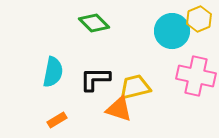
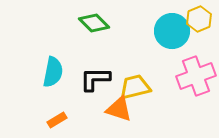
pink cross: rotated 33 degrees counterclockwise
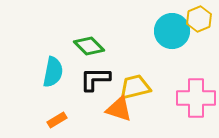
green diamond: moved 5 px left, 23 px down
pink cross: moved 22 px down; rotated 21 degrees clockwise
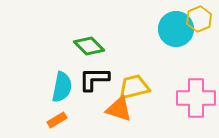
cyan circle: moved 4 px right, 2 px up
cyan semicircle: moved 9 px right, 15 px down
black L-shape: moved 1 px left
yellow trapezoid: moved 1 px left
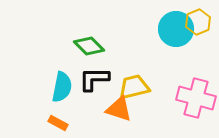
yellow hexagon: moved 1 px left, 3 px down
pink cross: rotated 15 degrees clockwise
orange rectangle: moved 1 px right, 3 px down; rotated 60 degrees clockwise
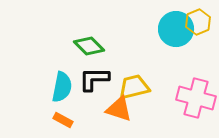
orange rectangle: moved 5 px right, 3 px up
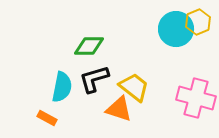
green diamond: rotated 44 degrees counterclockwise
black L-shape: rotated 16 degrees counterclockwise
yellow trapezoid: rotated 52 degrees clockwise
orange rectangle: moved 16 px left, 2 px up
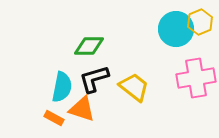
yellow hexagon: moved 2 px right
pink cross: moved 20 px up; rotated 24 degrees counterclockwise
orange triangle: moved 37 px left
orange rectangle: moved 7 px right
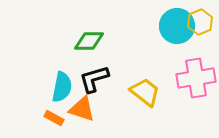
cyan circle: moved 1 px right, 3 px up
green diamond: moved 5 px up
yellow trapezoid: moved 11 px right, 5 px down
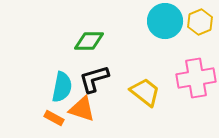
cyan circle: moved 12 px left, 5 px up
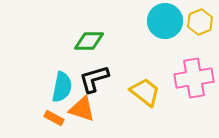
pink cross: moved 2 px left
